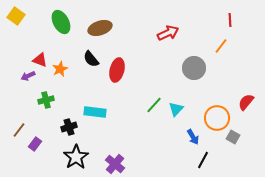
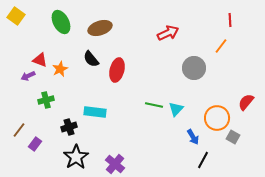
green line: rotated 60 degrees clockwise
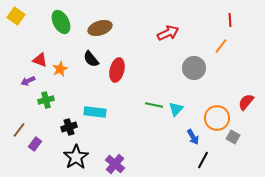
purple arrow: moved 5 px down
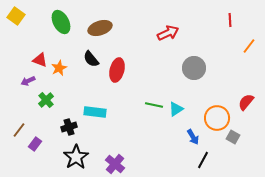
orange line: moved 28 px right
orange star: moved 1 px left, 1 px up
green cross: rotated 28 degrees counterclockwise
cyan triangle: rotated 14 degrees clockwise
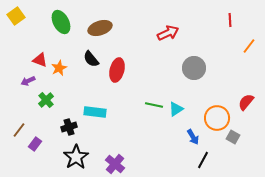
yellow square: rotated 18 degrees clockwise
